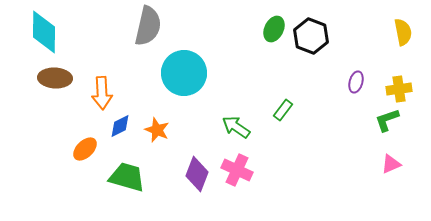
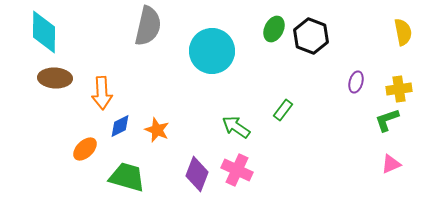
cyan circle: moved 28 px right, 22 px up
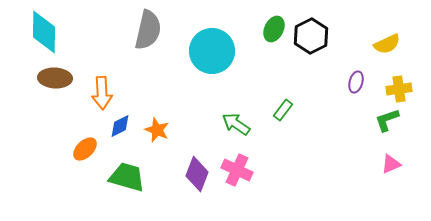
gray semicircle: moved 4 px down
yellow semicircle: moved 16 px left, 12 px down; rotated 76 degrees clockwise
black hexagon: rotated 12 degrees clockwise
green arrow: moved 3 px up
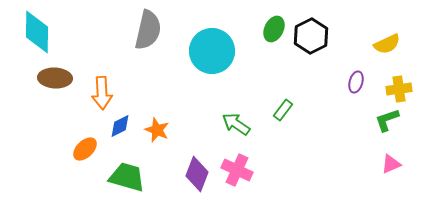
cyan diamond: moved 7 px left
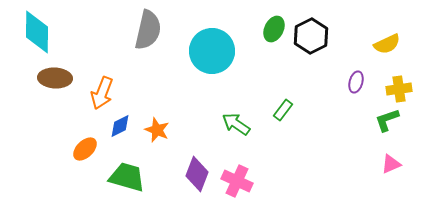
orange arrow: rotated 24 degrees clockwise
pink cross: moved 11 px down
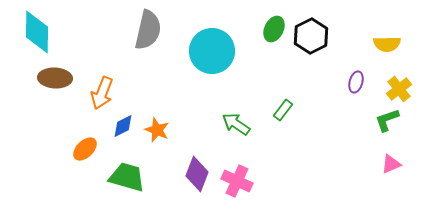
yellow semicircle: rotated 24 degrees clockwise
yellow cross: rotated 30 degrees counterclockwise
blue diamond: moved 3 px right
